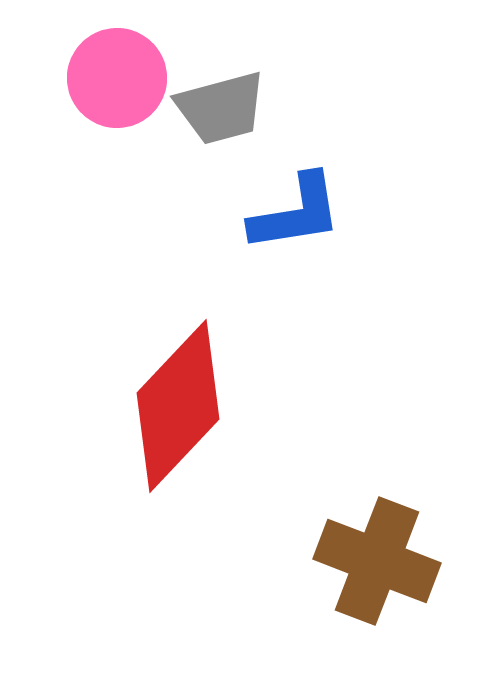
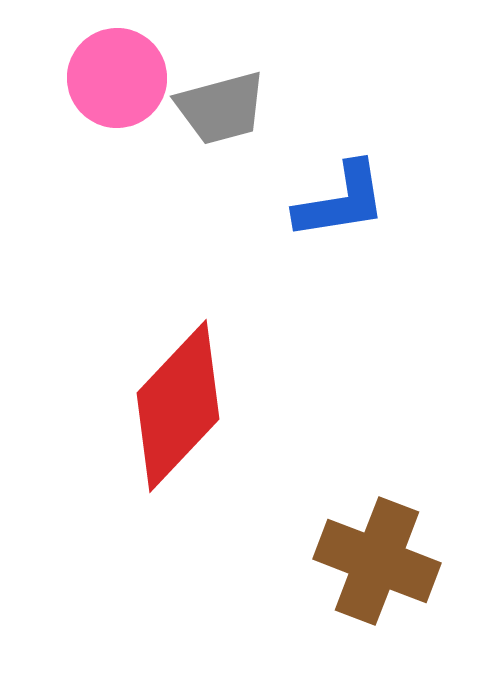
blue L-shape: moved 45 px right, 12 px up
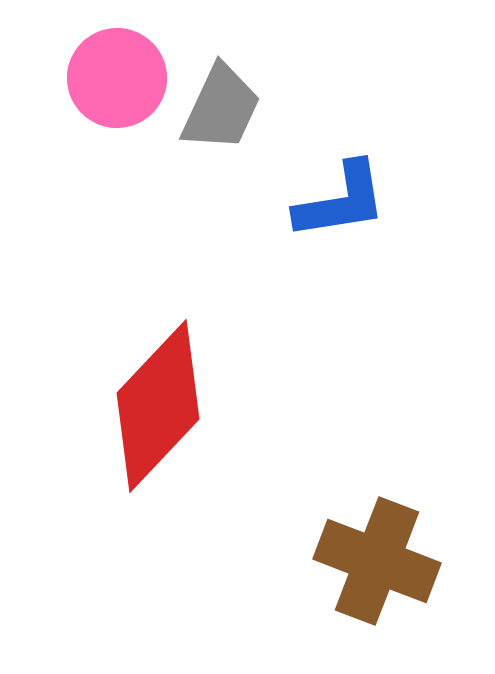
gray trapezoid: rotated 50 degrees counterclockwise
red diamond: moved 20 px left
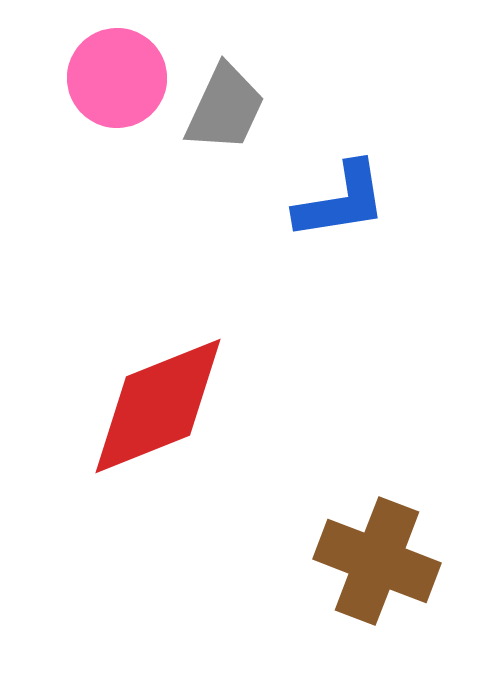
gray trapezoid: moved 4 px right
red diamond: rotated 25 degrees clockwise
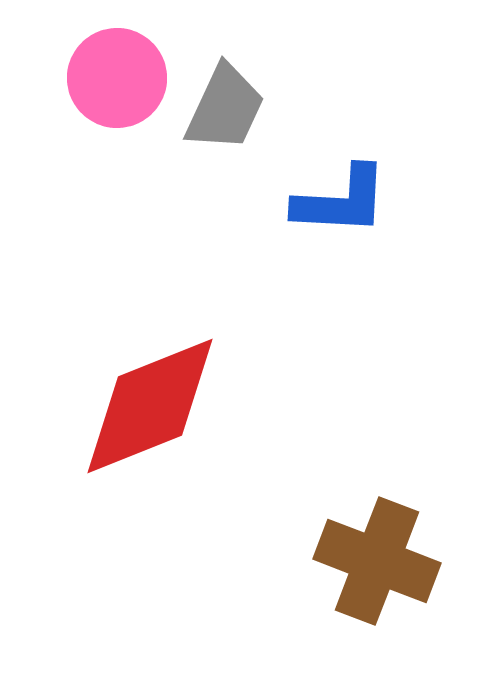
blue L-shape: rotated 12 degrees clockwise
red diamond: moved 8 px left
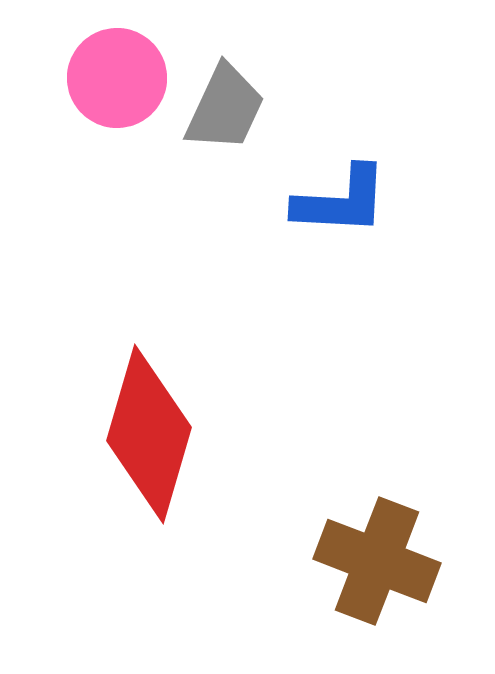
red diamond: moved 1 px left, 28 px down; rotated 52 degrees counterclockwise
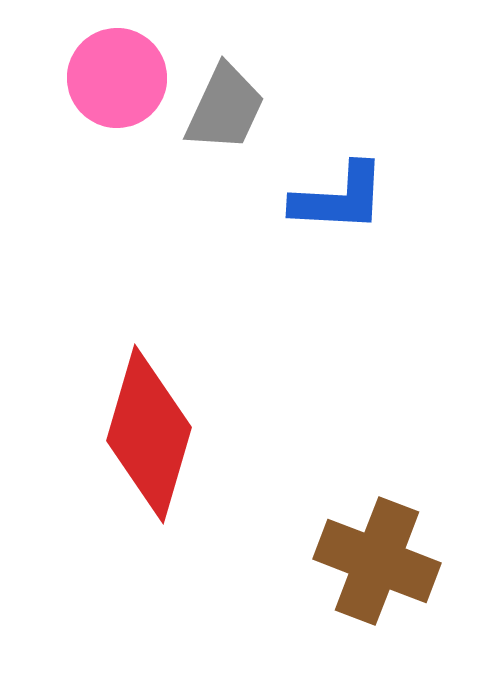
blue L-shape: moved 2 px left, 3 px up
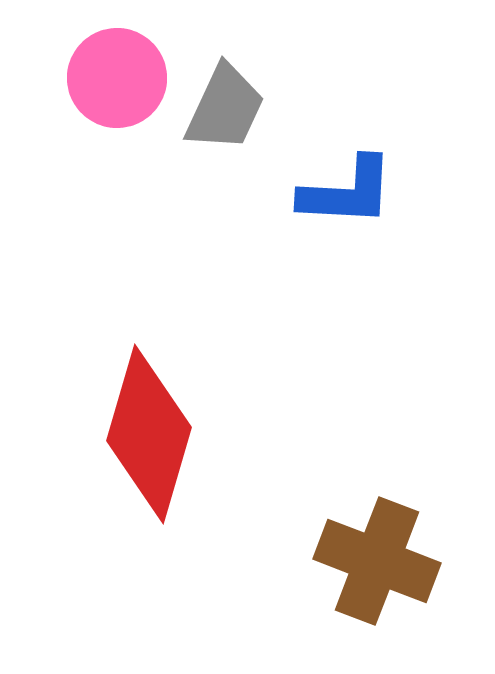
blue L-shape: moved 8 px right, 6 px up
